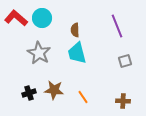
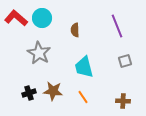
cyan trapezoid: moved 7 px right, 14 px down
brown star: moved 1 px left, 1 px down
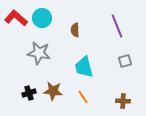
gray star: rotated 20 degrees counterclockwise
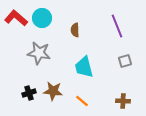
orange line: moved 1 px left, 4 px down; rotated 16 degrees counterclockwise
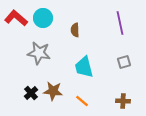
cyan circle: moved 1 px right
purple line: moved 3 px right, 3 px up; rotated 10 degrees clockwise
gray square: moved 1 px left, 1 px down
black cross: moved 2 px right; rotated 24 degrees counterclockwise
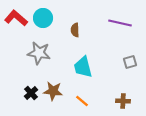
purple line: rotated 65 degrees counterclockwise
gray square: moved 6 px right
cyan trapezoid: moved 1 px left
